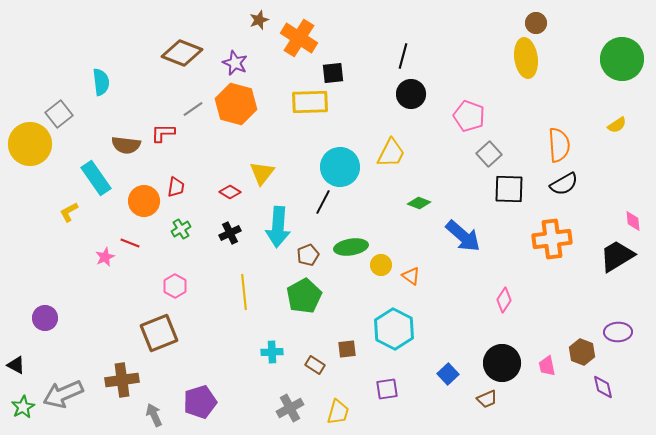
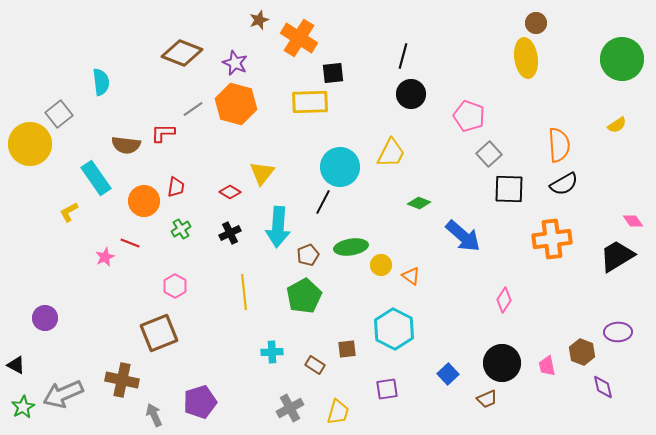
pink diamond at (633, 221): rotated 30 degrees counterclockwise
brown cross at (122, 380): rotated 20 degrees clockwise
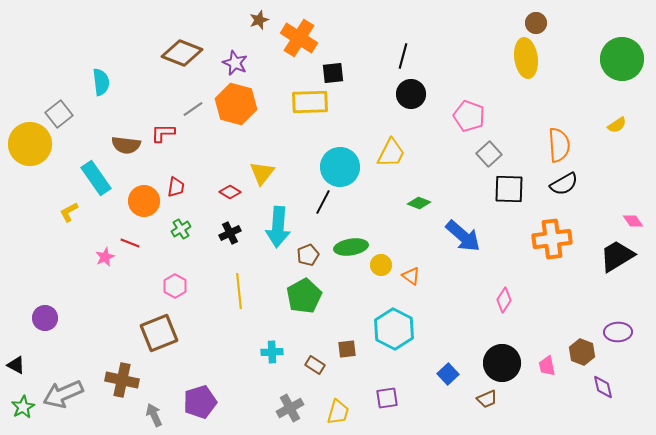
yellow line at (244, 292): moved 5 px left, 1 px up
purple square at (387, 389): moved 9 px down
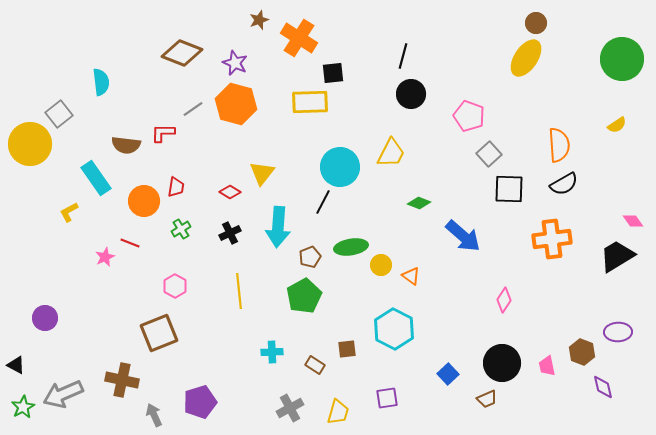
yellow ellipse at (526, 58): rotated 42 degrees clockwise
brown pentagon at (308, 255): moved 2 px right, 2 px down
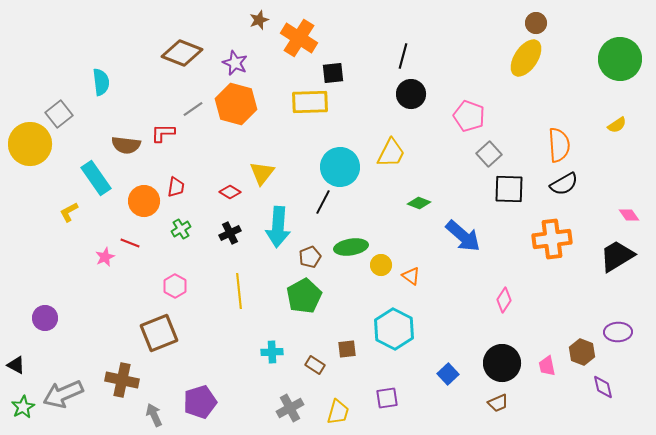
green circle at (622, 59): moved 2 px left
pink diamond at (633, 221): moved 4 px left, 6 px up
brown trapezoid at (487, 399): moved 11 px right, 4 px down
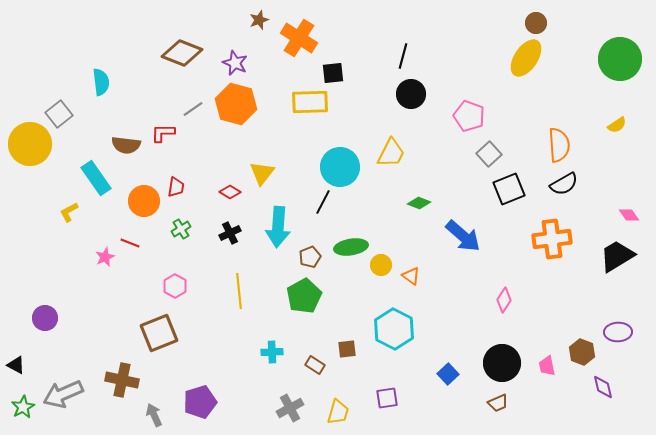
black square at (509, 189): rotated 24 degrees counterclockwise
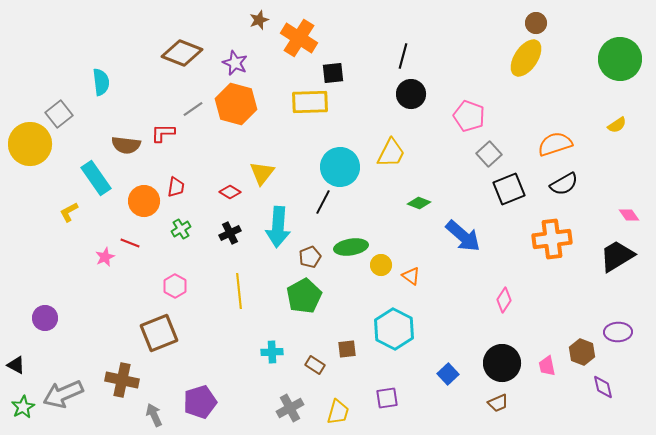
orange semicircle at (559, 145): moved 4 px left, 1 px up; rotated 104 degrees counterclockwise
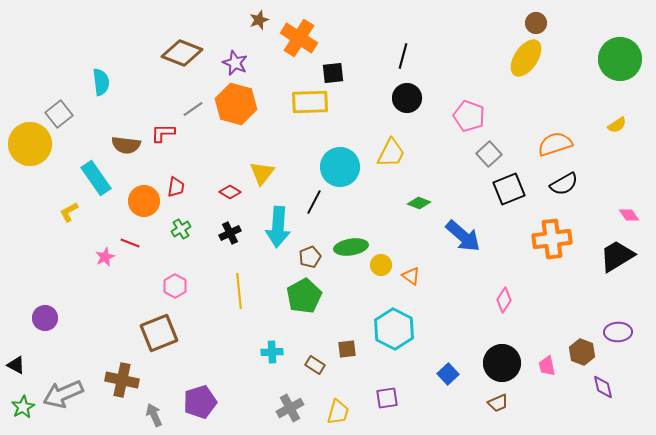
black circle at (411, 94): moved 4 px left, 4 px down
black line at (323, 202): moved 9 px left
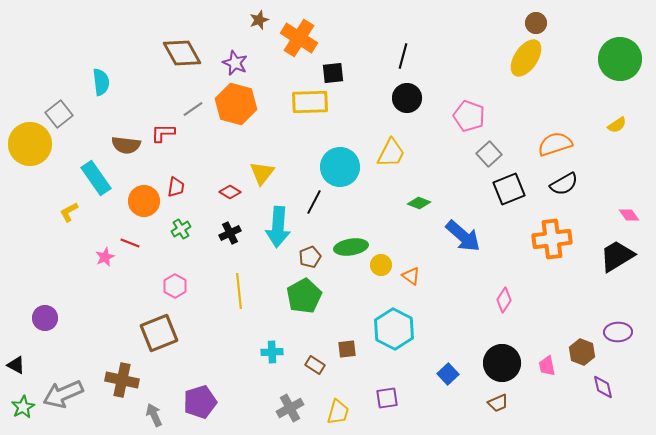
brown diamond at (182, 53): rotated 39 degrees clockwise
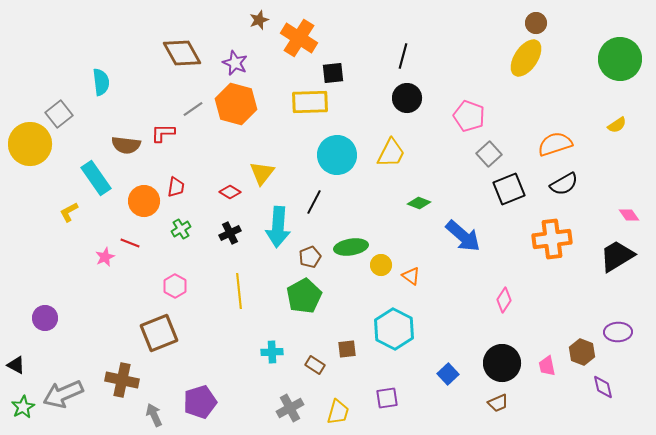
cyan circle at (340, 167): moved 3 px left, 12 px up
